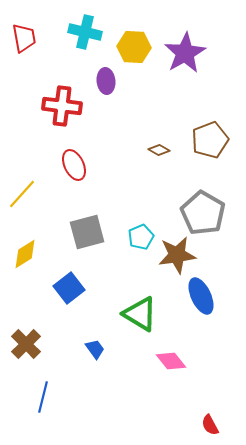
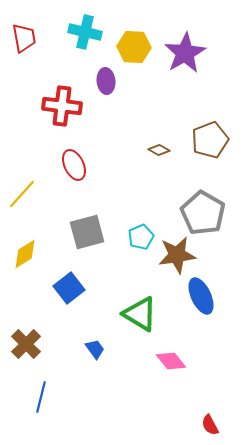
blue line: moved 2 px left
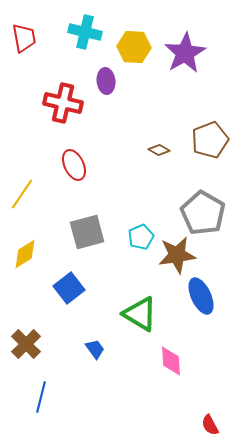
red cross: moved 1 px right, 3 px up; rotated 6 degrees clockwise
yellow line: rotated 8 degrees counterclockwise
pink diamond: rotated 36 degrees clockwise
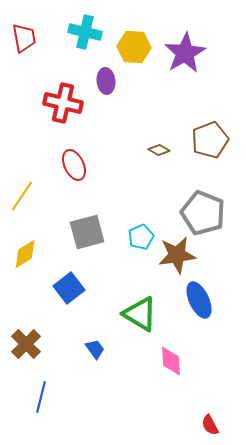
yellow line: moved 2 px down
gray pentagon: rotated 9 degrees counterclockwise
blue ellipse: moved 2 px left, 4 px down
